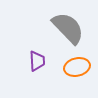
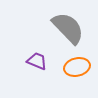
purple trapezoid: rotated 65 degrees counterclockwise
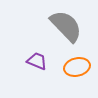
gray semicircle: moved 2 px left, 2 px up
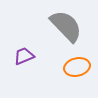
purple trapezoid: moved 13 px left, 5 px up; rotated 45 degrees counterclockwise
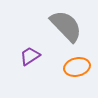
purple trapezoid: moved 6 px right; rotated 10 degrees counterclockwise
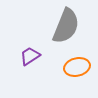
gray semicircle: rotated 66 degrees clockwise
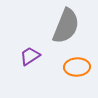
orange ellipse: rotated 10 degrees clockwise
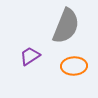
orange ellipse: moved 3 px left, 1 px up
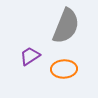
orange ellipse: moved 10 px left, 3 px down
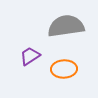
gray semicircle: rotated 120 degrees counterclockwise
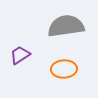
purple trapezoid: moved 10 px left, 1 px up
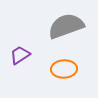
gray semicircle: rotated 12 degrees counterclockwise
